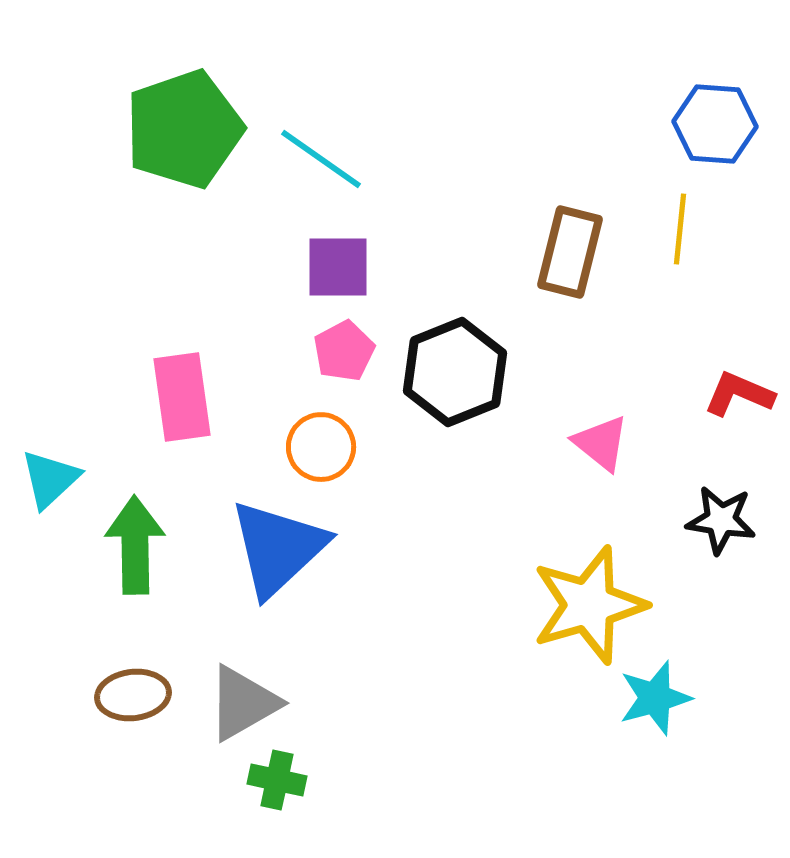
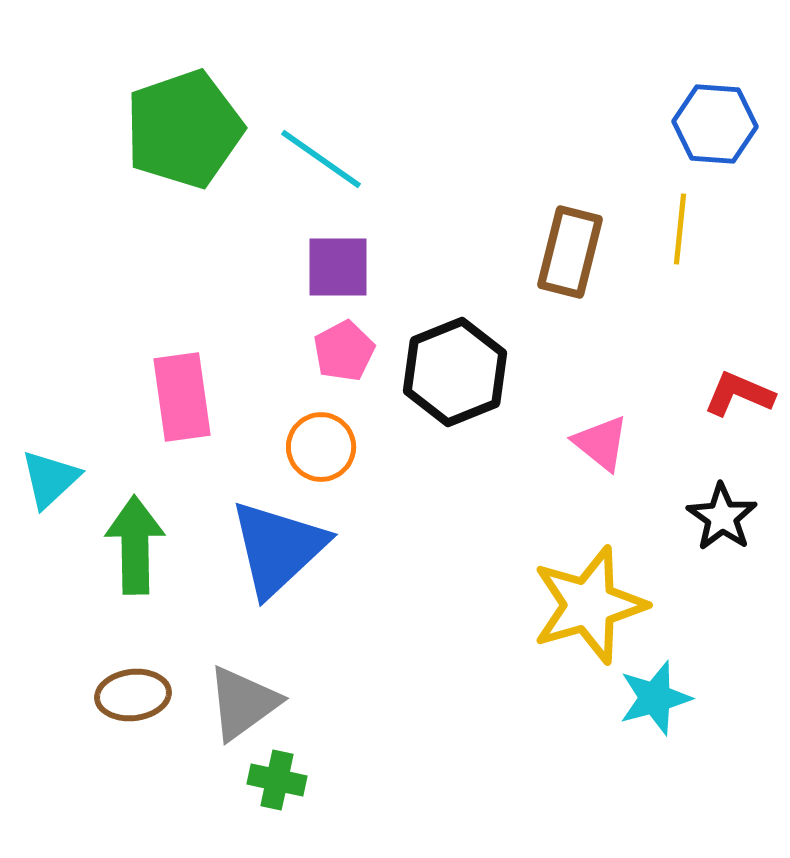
black star: moved 1 px right, 3 px up; rotated 26 degrees clockwise
gray triangle: rotated 6 degrees counterclockwise
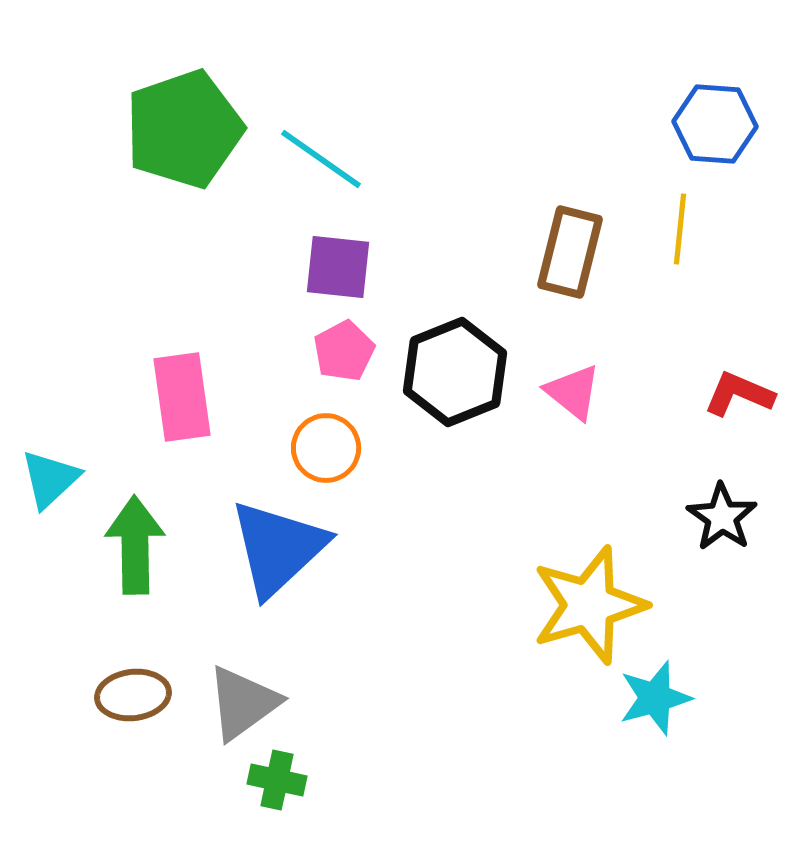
purple square: rotated 6 degrees clockwise
pink triangle: moved 28 px left, 51 px up
orange circle: moved 5 px right, 1 px down
